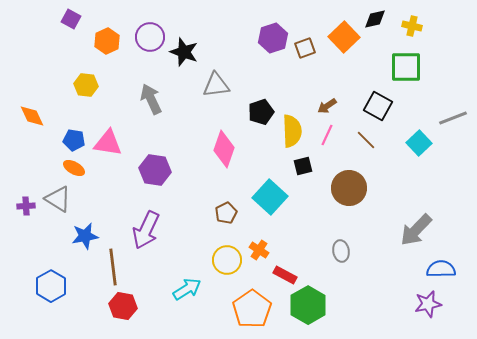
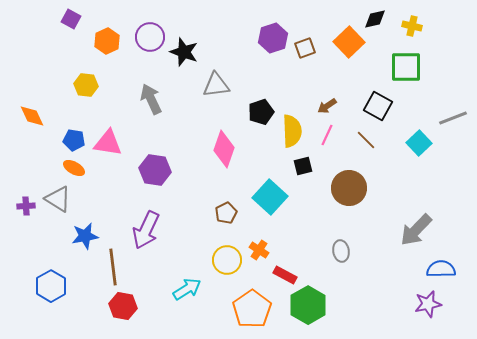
orange square at (344, 37): moved 5 px right, 5 px down
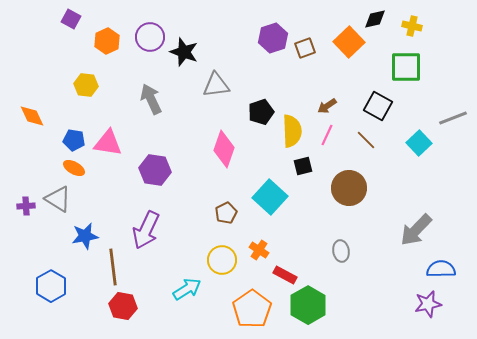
yellow circle at (227, 260): moved 5 px left
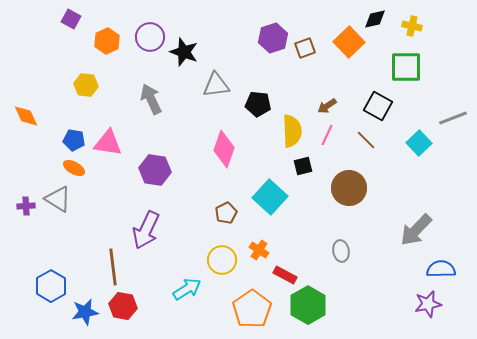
black pentagon at (261, 112): moved 3 px left, 8 px up; rotated 25 degrees clockwise
orange diamond at (32, 116): moved 6 px left
blue star at (85, 236): moved 76 px down
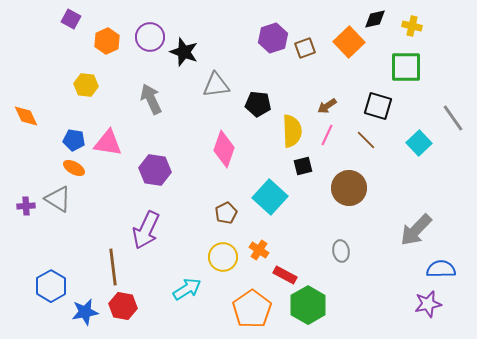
black square at (378, 106): rotated 12 degrees counterclockwise
gray line at (453, 118): rotated 76 degrees clockwise
yellow circle at (222, 260): moved 1 px right, 3 px up
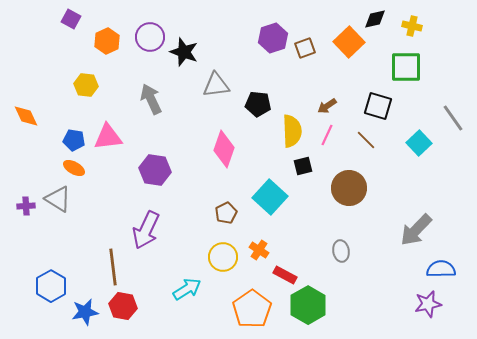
pink triangle at (108, 143): moved 6 px up; rotated 16 degrees counterclockwise
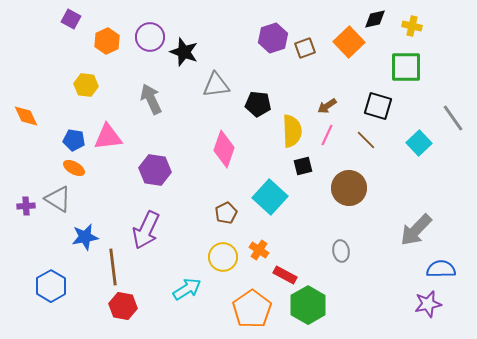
blue star at (85, 312): moved 75 px up
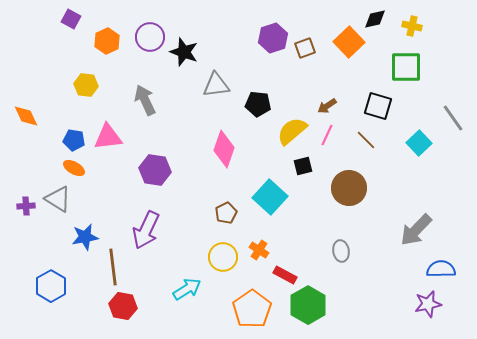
gray arrow at (151, 99): moved 6 px left, 1 px down
yellow semicircle at (292, 131): rotated 128 degrees counterclockwise
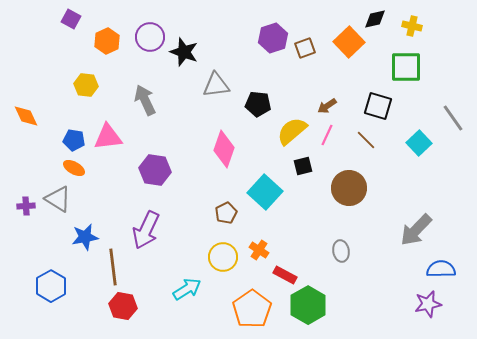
cyan square at (270, 197): moved 5 px left, 5 px up
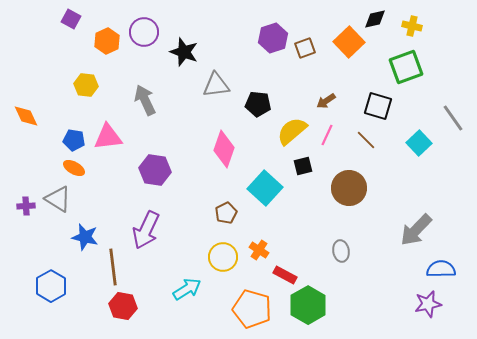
purple circle at (150, 37): moved 6 px left, 5 px up
green square at (406, 67): rotated 20 degrees counterclockwise
brown arrow at (327, 106): moved 1 px left, 5 px up
cyan square at (265, 192): moved 4 px up
blue star at (85, 237): rotated 24 degrees clockwise
orange pentagon at (252, 309): rotated 21 degrees counterclockwise
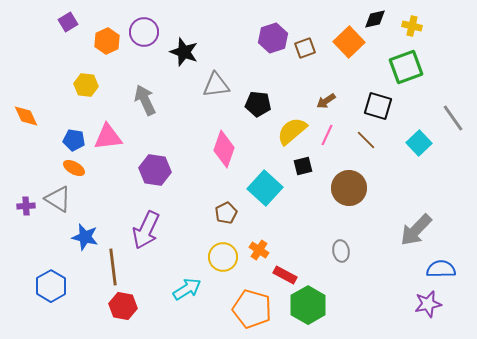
purple square at (71, 19): moved 3 px left, 3 px down; rotated 30 degrees clockwise
